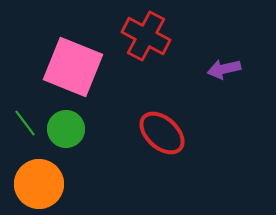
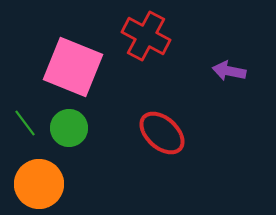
purple arrow: moved 5 px right, 2 px down; rotated 24 degrees clockwise
green circle: moved 3 px right, 1 px up
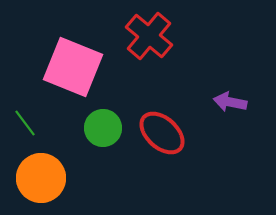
red cross: moved 3 px right; rotated 12 degrees clockwise
purple arrow: moved 1 px right, 31 px down
green circle: moved 34 px right
orange circle: moved 2 px right, 6 px up
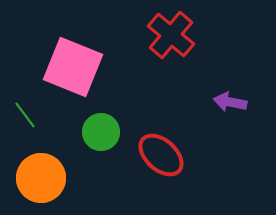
red cross: moved 22 px right, 1 px up
green line: moved 8 px up
green circle: moved 2 px left, 4 px down
red ellipse: moved 1 px left, 22 px down
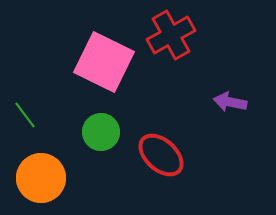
red cross: rotated 21 degrees clockwise
pink square: moved 31 px right, 5 px up; rotated 4 degrees clockwise
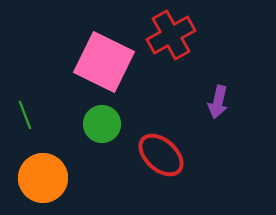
purple arrow: moved 12 px left; rotated 88 degrees counterclockwise
green line: rotated 16 degrees clockwise
green circle: moved 1 px right, 8 px up
orange circle: moved 2 px right
